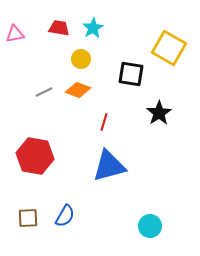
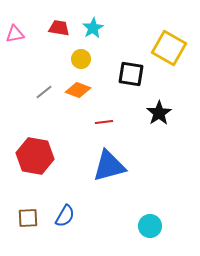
gray line: rotated 12 degrees counterclockwise
red line: rotated 66 degrees clockwise
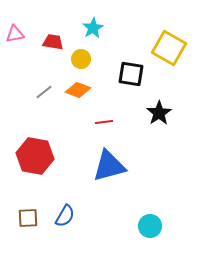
red trapezoid: moved 6 px left, 14 px down
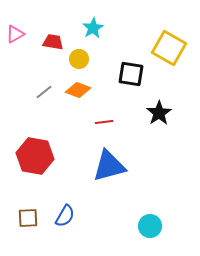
pink triangle: rotated 18 degrees counterclockwise
yellow circle: moved 2 px left
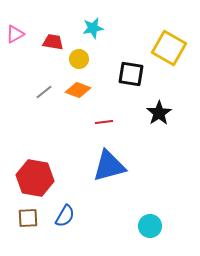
cyan star: rotated 20 degrees clockwise
red hexagon: moved 22 px down
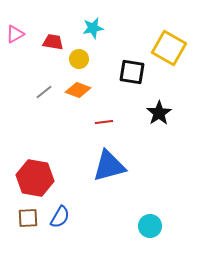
black square: moved 1 px right, 2 px up
blue semicircle: moved 5 px left, 1 px down
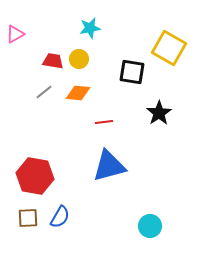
cyan star: moved 3 px left
red trapezoid: moved 19 px down
orange diamond: moved 3 px down; rotated 15 degrees counterclockwise
red hexagon: moved 2 px up
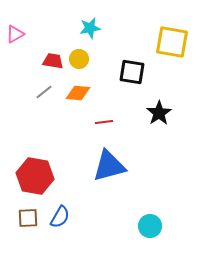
yellow square: moved 3 px right, 6 px up; rotated 20 degrees counterclockwise
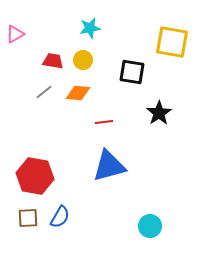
yellow circle: moved 4 px right, 1 px down
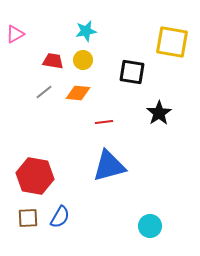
cyan star: moved 4 px left, 3 px down
